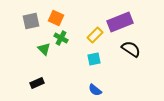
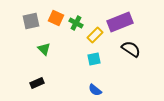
green cross: moved 15 px right, 15 px up
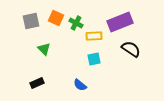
yellow rectangle: moved 1 px left, 1 px down; rotated 42 degrees clockwise
blue semicircle: moved 15 px left, 5 px up
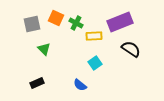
gray square: moved 1 px right, 3 px down
cyan square: moved 1 px right, 4 px down; rotated 24 degrees counterclockwise
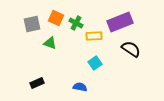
green triangle: moved 6 px right, 6 px up; rotated 24 degrees counterclockwise
blue semicircle: moved 2 px down; rotated 152 degrees clockwise
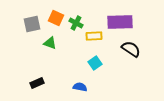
purple rectangle: rotated 20 degrees clockwise
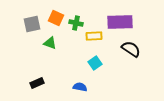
green cross: rotated 16 degrees counterclockwise
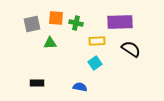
orange square: rotated 21 degrees counterclockwise
yellow rectangle: moved 3 px right, 5 px down
green triangle: rotated 24 degrees counterclockwise
black rectangle: rotated 24 degrees clockwise
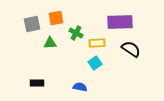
orange square: rotated 14 degrees counterclockwise
green cross: moved 10 px down; rotated 16 degrees clockwise
yellow rectangle: moved 2 px down
